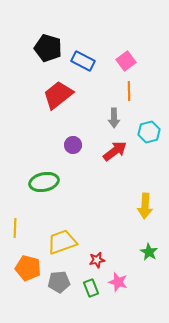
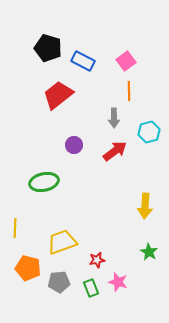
purple circle: moved 1 px right
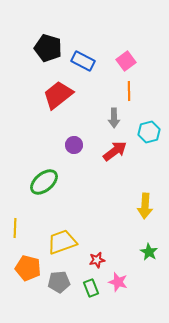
green ellipse: rotated 28 degrees counterclockwise
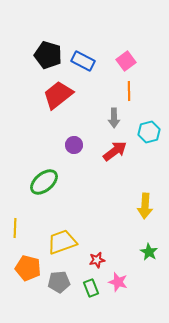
black pentagon: moved 7 px down
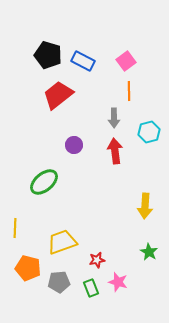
red arrow: rotated 60 degrees counterclockwise
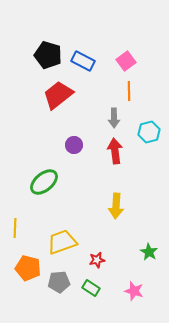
yellow arrow: moved 29 px left
pink star: moved 16 px right, 9 px down
green rectangle: rotated 36 degrees counterclockwise
